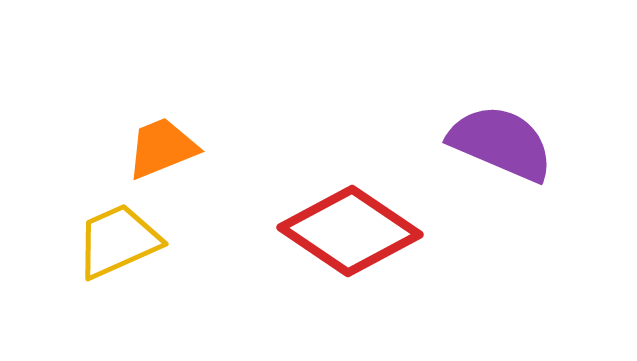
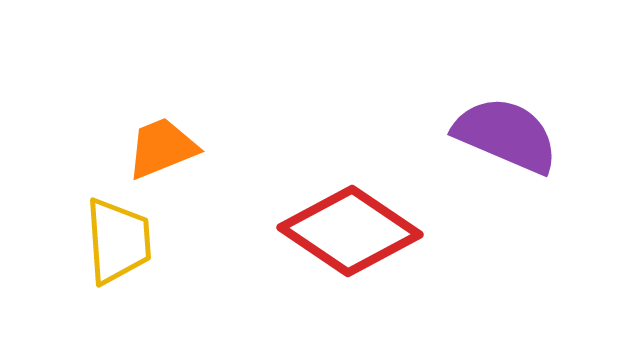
purple semicircle: moved 5 px right, 8 px up
yellow trapezoid: rotated 110 degrees clockwise
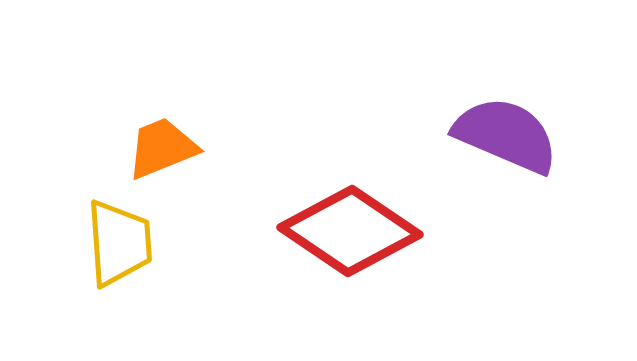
yellow trapezoid: moved 1 px right, 2 px down
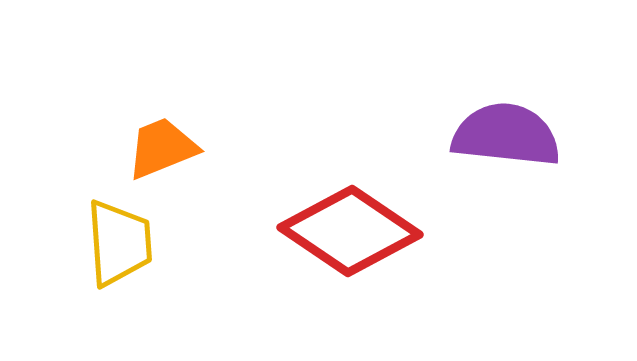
purple semicircle: rotated 17 degrees counterclockwise
